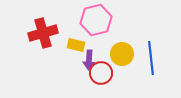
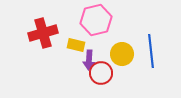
blue line: moved 7 px up
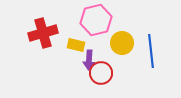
yellow circle: moved 11 px up
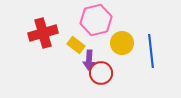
yellow rectangle: rotated 24 degrees clockwise
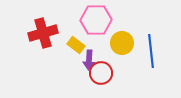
pink hexagon: rotated 12 degrees clockwise
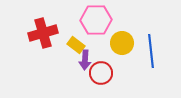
purple arrow: moved 4 px left
